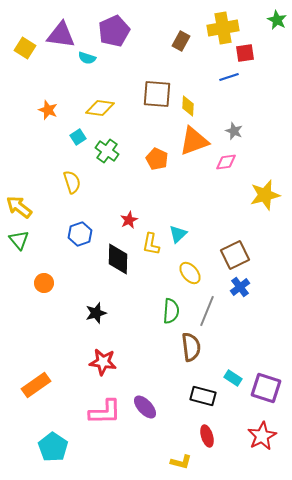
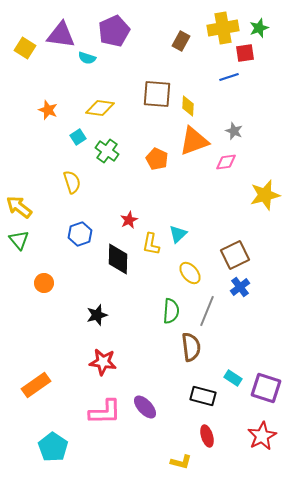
green star at (277, 20): moved 18 px left, 8 px down; rotated 24 degrees clockwise
black star at (96, 313): moved 1 px right, 2 px down
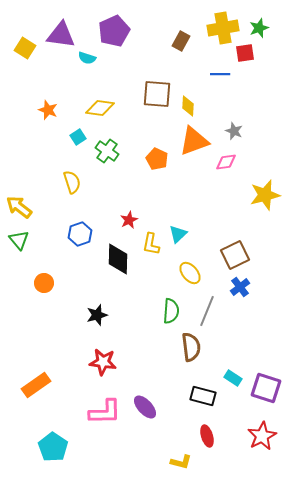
blue line at (229, 77): moved 9 px left, 3 px up; rotated 18 degrees clockwise
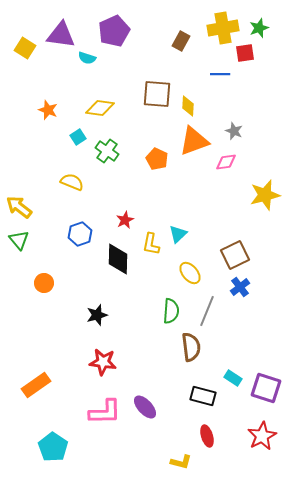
yellow semicircle at (72, 182): rotated 50 degrees counterclockwise
red star at (129, 220): moved 4 px left
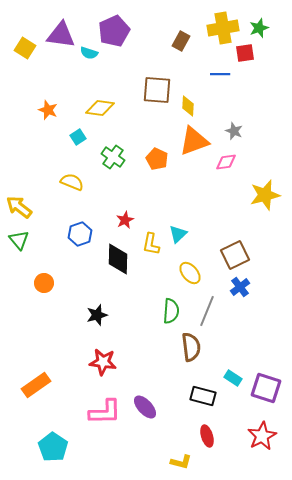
cyan semicircle at (87, 58): moved 2 px right, 5 px up
brown square at (157, 94): moved 4 px up
green cross at (107, 151): moved 6 px right, 6 px down
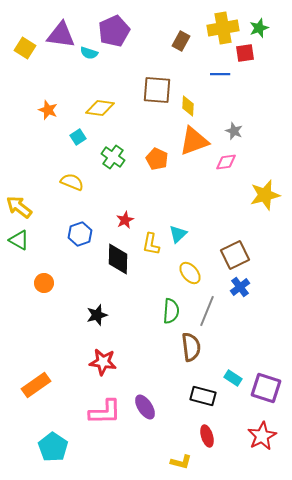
green triangle at (19, 240): rotated 20 degrees counterclockwise
purple ellipse at (145, 407): rotated 10 degrees clockwise
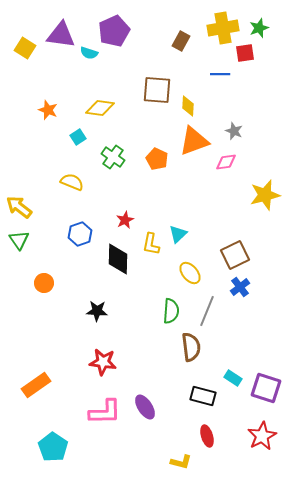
green triangle at (19, 240): rotated 25 degrees clockwise
black star at (97, 315): moved 4 px up; rotated 20 degrees clockwise
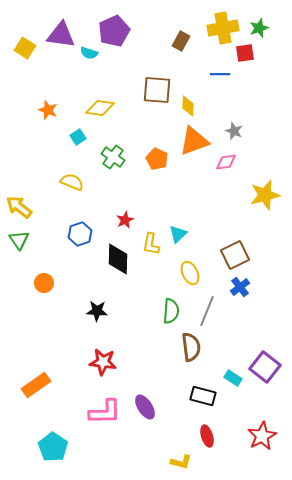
yellow ellipse at (190, 273): rotated 15 degrees clockwise
purple square at (266, 388): moved 1 px left, 21 px up; rotated 20 degrees clockwise
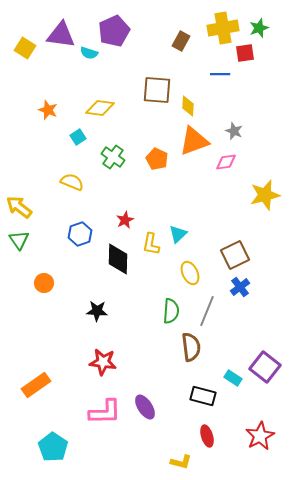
red star at (262, 436): moved 2 px left
